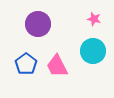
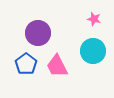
purple circle: moved 9 px down
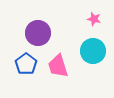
pink trapezoid: moved 1 px right; rotated 10 degrees clockwise
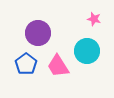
cyan circle: moved 6 px left
pink trapezoid: rotated 15 degrees counterclockwise
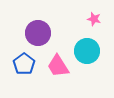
blue pentagon: moved 2 px left
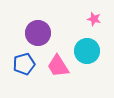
blue pentagon: rotated 20 degrees clockwise
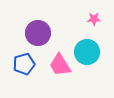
pink star: rotated 16 degrees counterclockwise
cyan circle: moved 1 px down
pink trapezoid: moved 2 px right, 1 px up
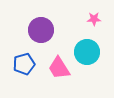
purple circle: moved 3 px right, 3 px up
pink trapezoid: moved 1 px left, 3 px down
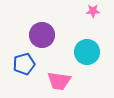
pink star: moved 1 px left, 8 px up
purple circle: moved 1 px right, 5 px down
pink trapezoid: moved 13 px down; rotated 50 degrees counterclockwise
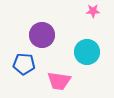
blue pentagon: rotated 20 degrees clockwise
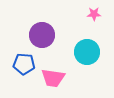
pink star: moved 1 px right, 3 px down
pink trapezoid: moved 6 px left, 3 px up
